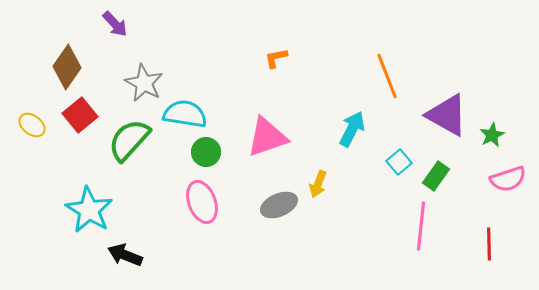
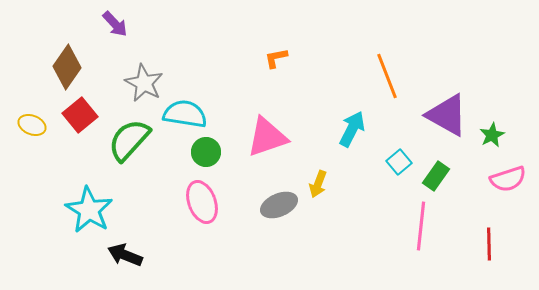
yellow ellipse: rotated 16 degrees counterclockwise
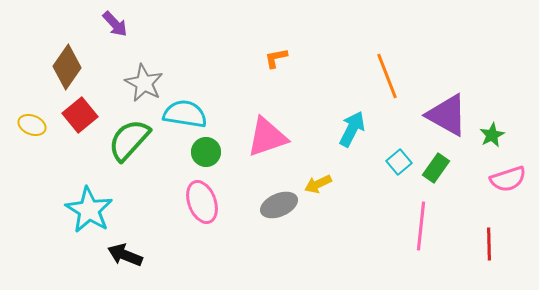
green rectangle: moved 8 px up
yellow arrow: rotated 44 degrees clockwise
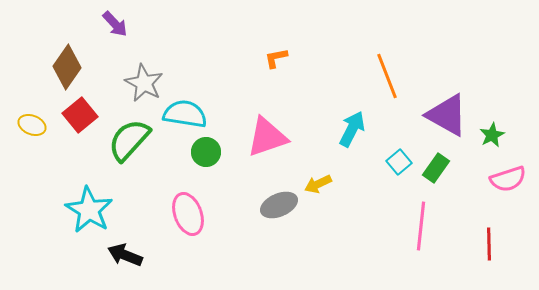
pink ellipse: moved 14 px left, 12 px down
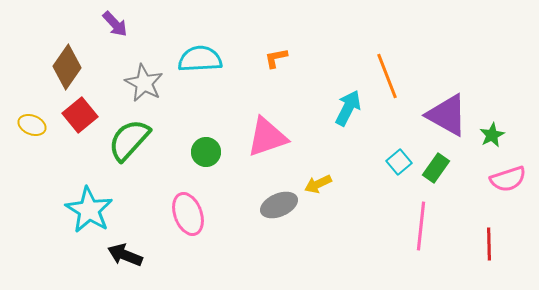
cyan semicircle: moved 15 px right, 55 px up; rotated 12 degrees counterclockwise
cyan arrow: moved 4 px left, 21 px up
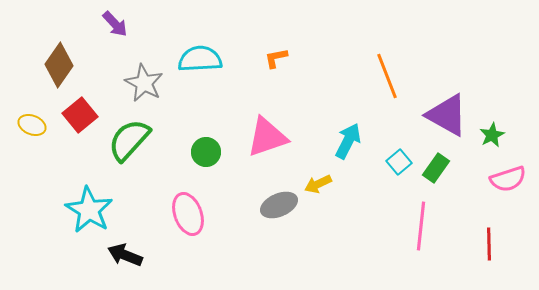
brown diamond: moved 8 px left, 2 px up
cyan arrow: moved 33 px down
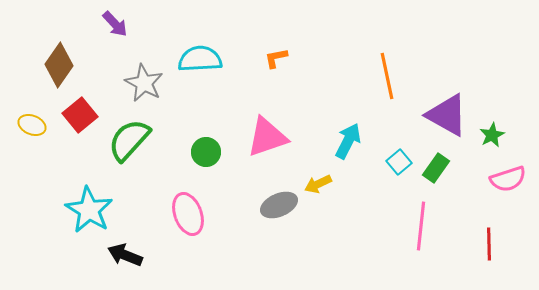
orange line: rotated 9 degrees clockwise
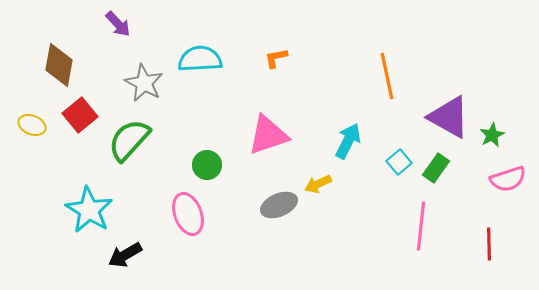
purple arrow: moved 3 px right
brown diamond: rotated 24 degrees counterclockwise
purple triangle: moved 2 px right, 2 px down
pink triangle: moved 1 px right, 2 px up
green circle: moved 1 px right, 13 px down
black arrow: rotated 52 degrees counterclockwise
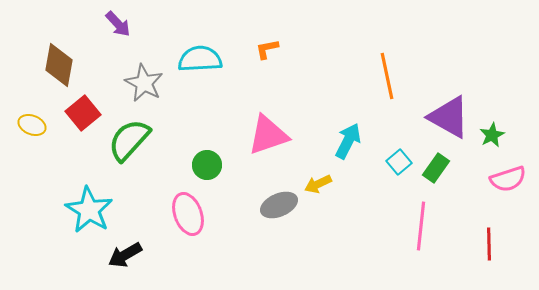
orange L-shape: moved 9 px left, 9 px up
red square: moved 3 px right, 2 px up
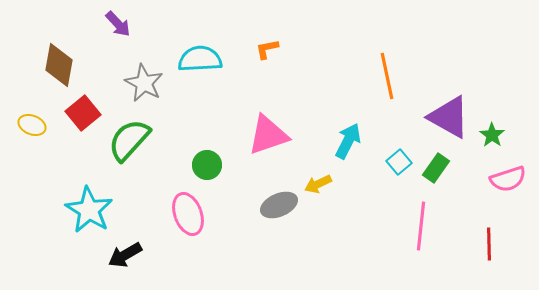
green star: rotated 10 degrees counterclockwise
